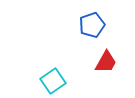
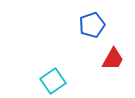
red trapezoid: moved 7 px right, 3 px up
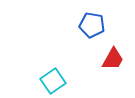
blue pentagon: rotated 30 degrees clockwise
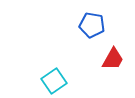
cyan square: moved 1 px right
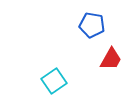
red trapezoid: moved 2 px left
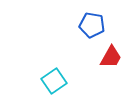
red trapezoid: moved 2 px up
